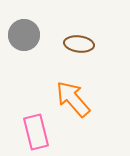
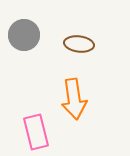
orange arrow: moved 1 px right; rotated 147 degrees counterclockwise
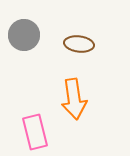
pink rectangle: moved 1 px left
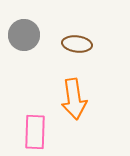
brown ellipse: moved 2 px left
pink rectangle: rotated 16 degrees clockwise
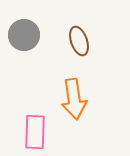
brown ellipse: moved 2 px right, 3 px up; rotated 64 degrees clockwise
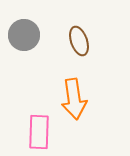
pink rectangle: moved 4 px right
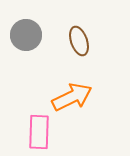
gray circle: moved 2 px right
orange arrow: moved 2 px left, 2 px up; rotated 108 degrees counterclockwise
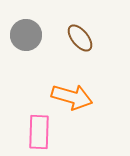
brown ellipse: moved 1 px right, 3 px up; rotated 20 degrees counterclockwise
orange arrow: rotated 42 degrees clockwise
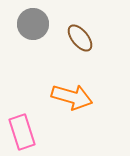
gray circle: moved 7 px right, 11 px up
pink rectangle: moved 17 px left; rotated 20 degrees counterclockwise
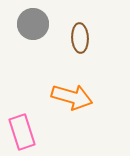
brown ellipse: rotated 36 degrees clockwise
